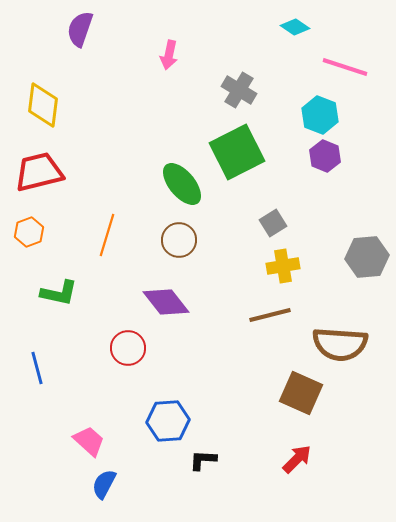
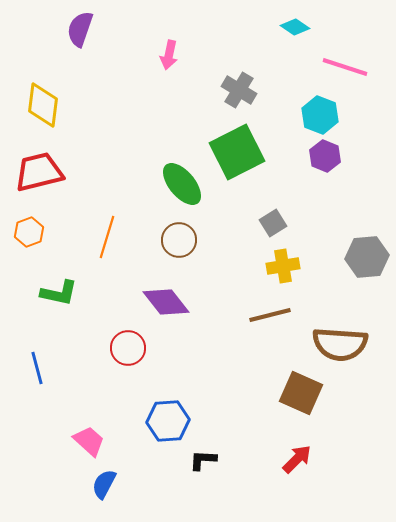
orange line: moved 2 px down
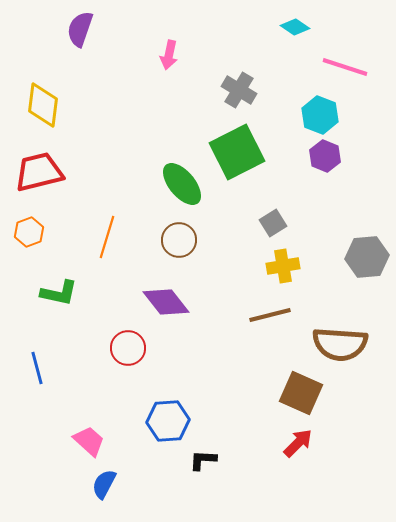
red arrow: moved 1 px right, 16 px up
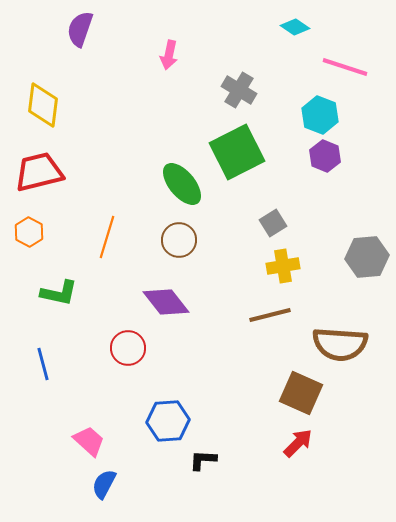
orange hexagon: rotated 12 degrees counterclockwise
blue line: moved 6 px right, 4 px up
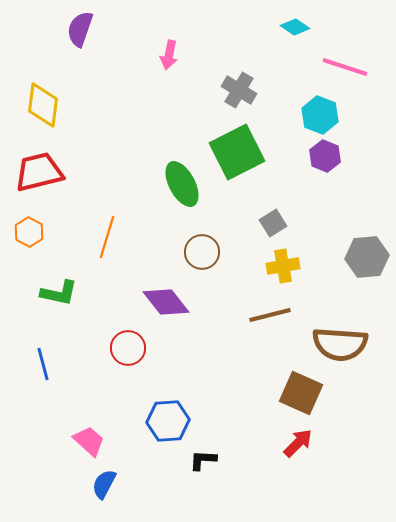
green ellipse: rotated 12 degrees clockwise
brown circle: moved 23 px right, 12 px down
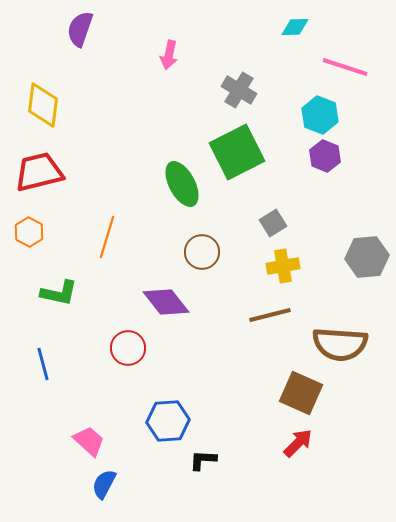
cyan diamond: rotated 36 degrees counterclockwise
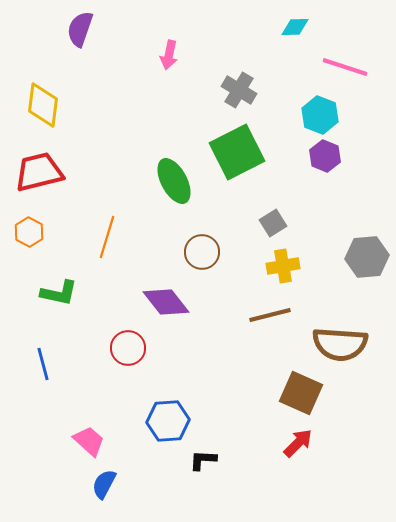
green ellipse: moved 8 px left, 3 px up
